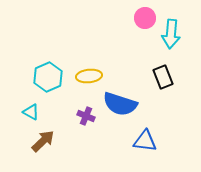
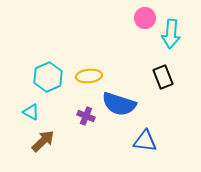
blue semicircle: moved 1 px left
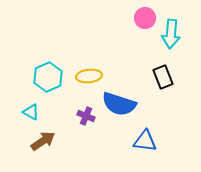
brown arrow: rotated 10 degrees clockwise
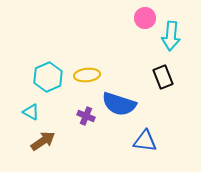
cyan arrow: moved 2 px down
yellow ellipse: moved 2 px left, 1 px up
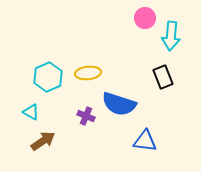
yellow ellipse: moved 1 px right, 2 px up
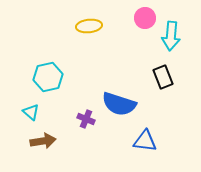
yellow ellipse: moved 1 px right, 47 px up
cyan hexagon: rotated 12 degrees clockwise
cyan triangle: rotated 12 degrees clockwise
purple cross: moved 3 px down
brown arrow: rotated 25 degrees clockwise
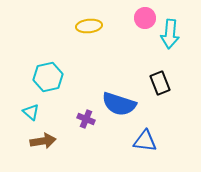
cyan arrow: moved 1 px left, 2 px up
black rectangle: moved 3 px left, 6 px down
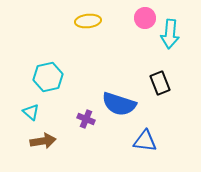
yellow ellipse: moved 1 px left, 5 px up
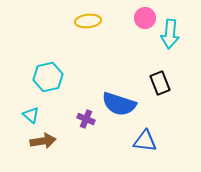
cyan triangle: moved 3 px down
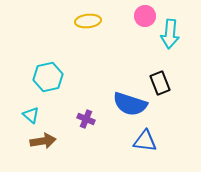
pink circle: moved 2 px up
blue semicircle: moved 11 px right
